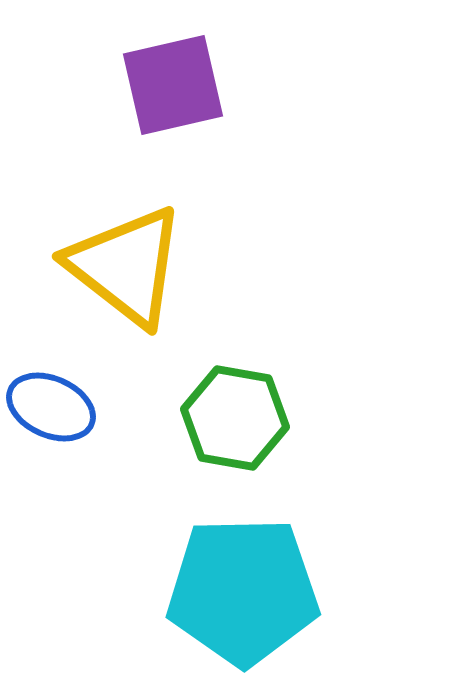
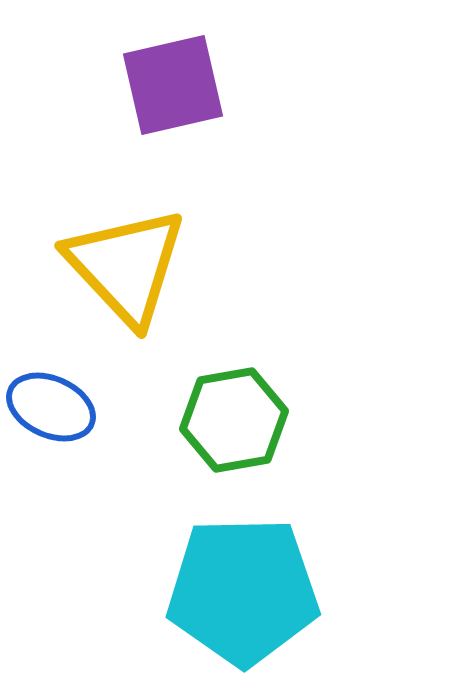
yellow triangle: rotated 9 degrees clockwise
green hexagon: moved 1 px left, 2 px down; rotated 20 degrees counterclockwise
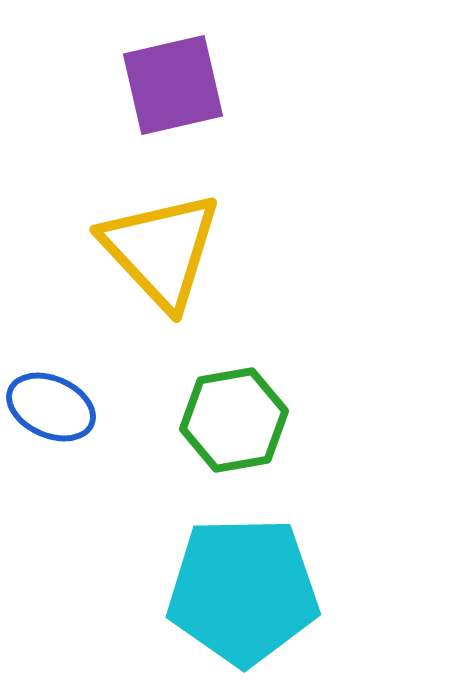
yellow triangle: moved 35 px right, 16 px up
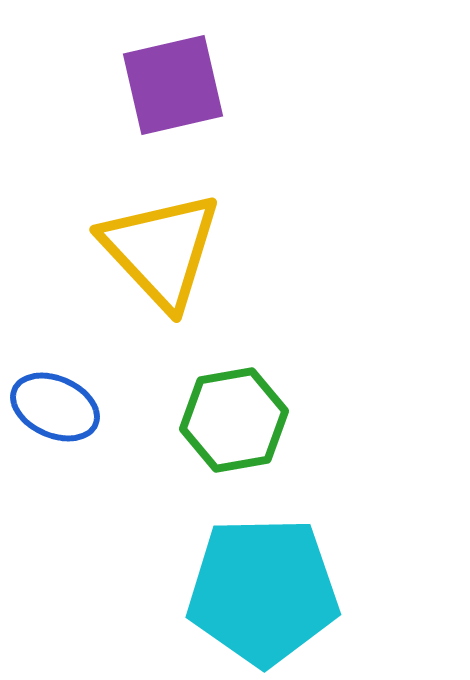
blue ellipse: moved 4 px right
cyan pentagon: moved 20 px right
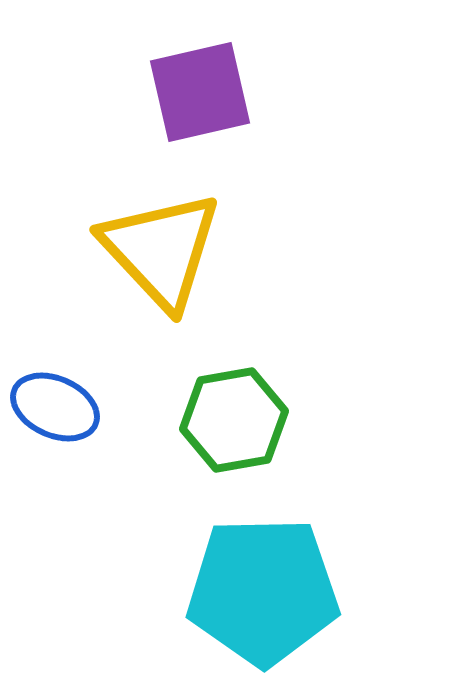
purple square: moved 27 px right, 7 px down
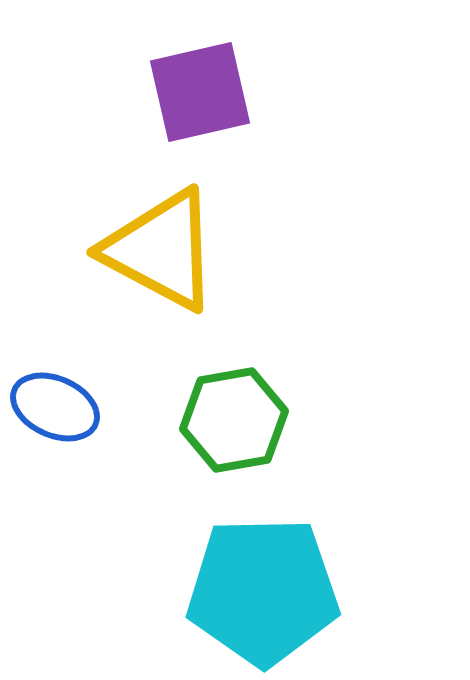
yellow triangle: rotated 19 degrees counterclockwise
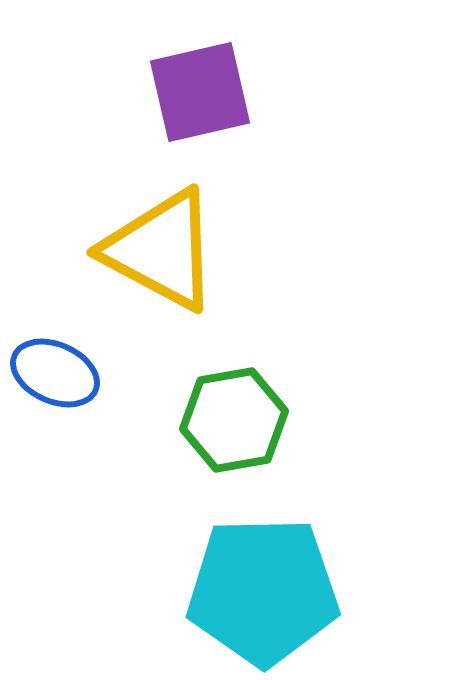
blue ellipse: moved 34 px up
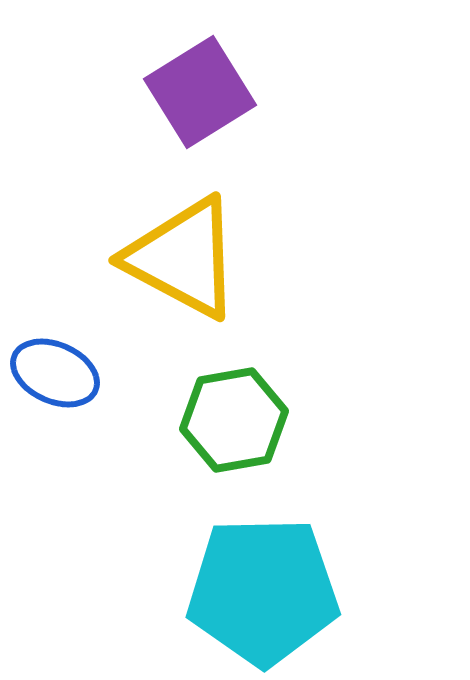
purple square: rotated 19 degrees counterclockwise
yellow triangle: moved 22 px right, 8 px down
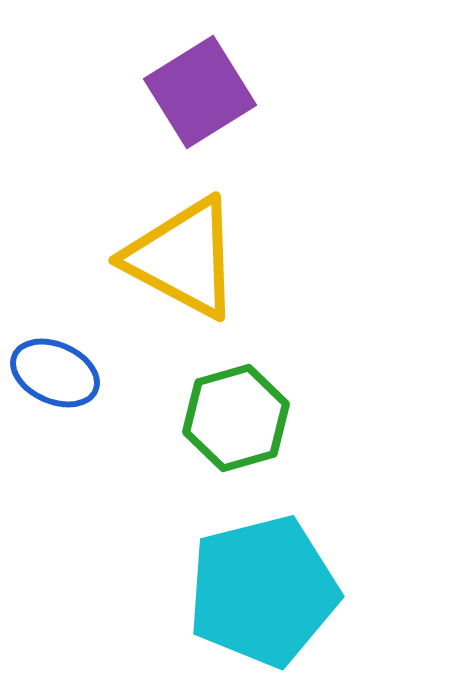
green hexagon: moved 2 px right, 2 px up; rotated 6 degrees counterclockwise
cyan pentagon: rotated 13 degrees counterclockwise
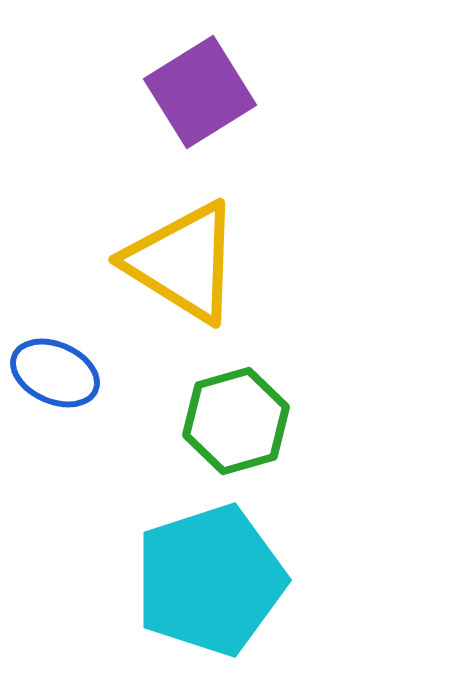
yellow triangle: moved 4 px down; rotated 4 degrees clockwise
green hexagon: moved 3 px down
cyan pentagon: moved 53 px left, 11 px up; rotated 4 degrees counterclockwise
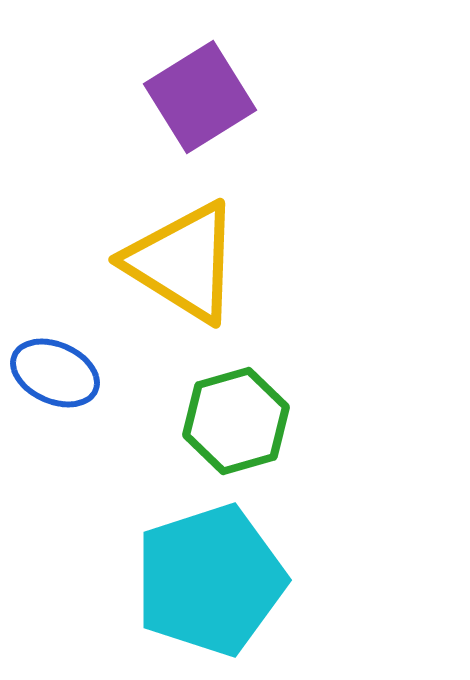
purple square: moved 5 px down
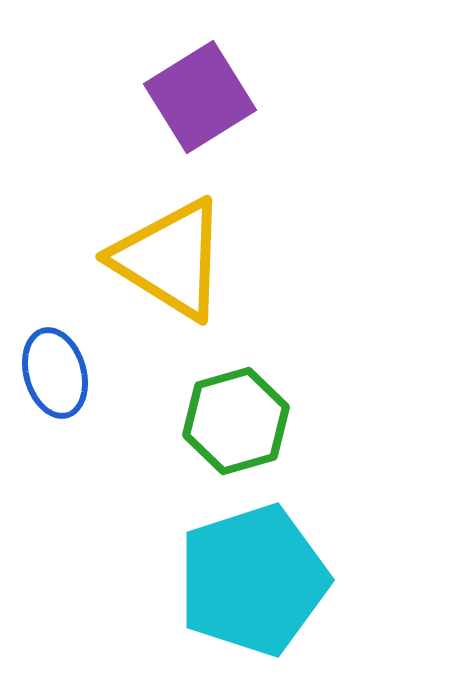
yellow triangle: moved 13 px left, 3 px up
blue ellipse: rotated 50 degrees clockwise
cyan pentagon: moved 43 px right
